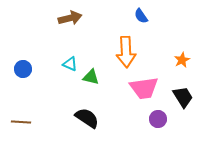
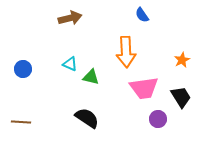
blue semicircle: moved 1 px right, 1 px up
black trapezoid: moved 2 px left
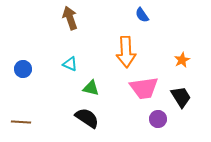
brown arrow: rotated 95 degrees counterclockwise
green triangle: moved 11 px down
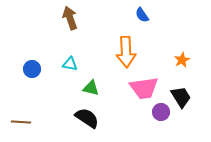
cyan triangle: rotated 14 degrees counterclockwise
blue circle: moved 9 px right
purple circle: moved 3 px right, 7 px up
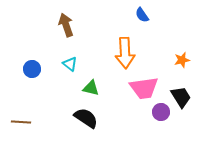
brown arrow: moved 4 px left, 7 px down
orange arrow: moved 1 px left, 1 px down
orange star: rotated 14 degrees clockwise
cyan triangle: rotated 28 degrees clockwise
black semicircle: moved 1 px left
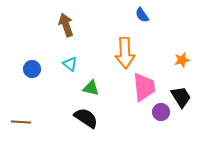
pink trapezoid: moved 1 px up; rotated 88 degrees counterclockwise
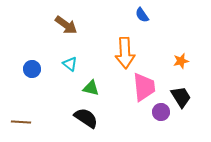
brown arrow: rotated 145 degrees clockwise
orange star: moved 1 px left, 1 px down
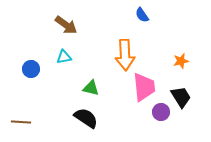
orange arrow: moved 2 px down
cyan triangle: moved 6 px left, 7 px up; rotated 49 degrees counterclockwise
blue circle: moved 1 px left
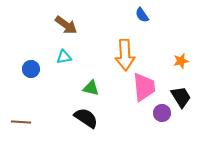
purple circle: moved 1 px right, 1 px down
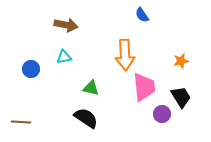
brown arrow: rotated 25 degrees counterclockwise
purple circle: moved 1 px down
